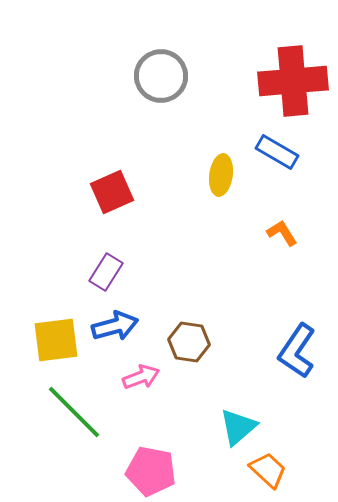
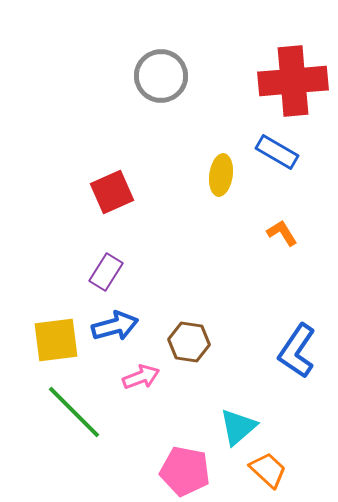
pink pentagon: moved 34 px right
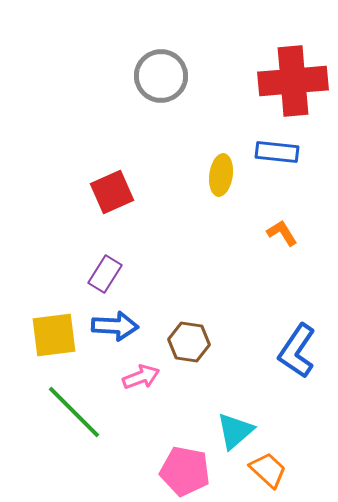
blue rectangle: rotated 24 degrees counterclockwise
purple rectangle: moved 1 px left, 2 px down
blue arrow: rotated 18 degrees clockwise
yellow square: moved 2 px left, 5 px up
cyan triangle: moved 3 px left, 4 px down
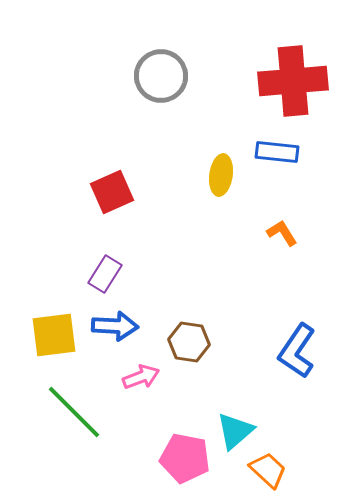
pink pentagon: moved 13 px up
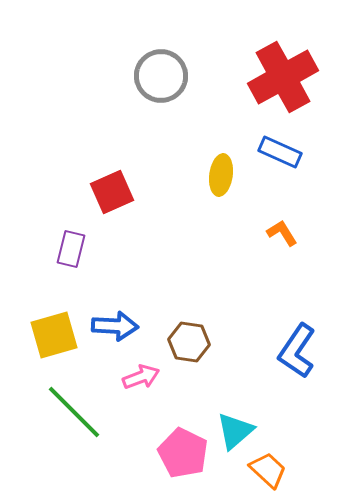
red cross: moved 10 px left, 4 px up; rotated 24 degrees counterclockwise
blue rectangle: moved 3 px right; rotated 18 degrees clockwise
purple rectangle: moved 34 px left, 25 px up; rotated 18 degrees counterclockwise
yellow square: rotated 9 degrees counterclockwise
pink pentagon: moved 2 px left, 5 px up; rotated 15 degrees clockwise
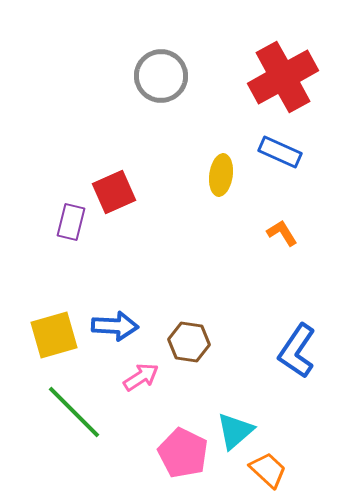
red square: moved 2 px right
purple rectangle: moved 27 px up
pink arrow: rotated 12 degrees counterclockwise
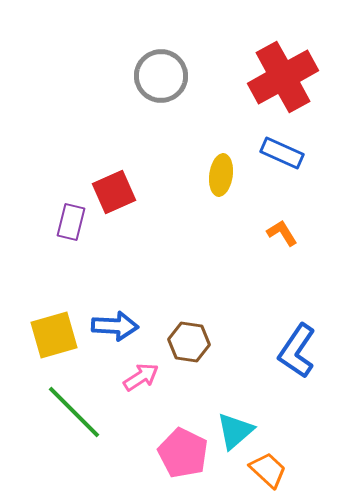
blue rectangle: moved 2 px right, 1 px down
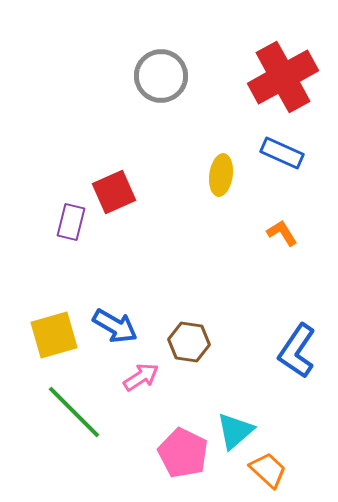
blue arrow: rotated 27 degrees clockwise
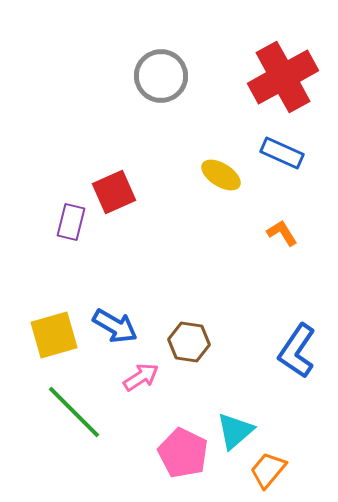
yellow ellipse: rotated 66 degrees counterclockwise
orange trapezoid: rotated 93 degrees counterclockwise
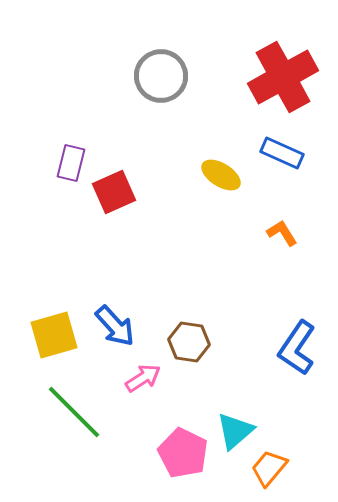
purple rectangle: moved 59 px up
blue arrow: rotated 18 degrees clockwise
blue L-shape: moved 3 px up
pink arrow: moved 2 px right, 1 px down
orange trapezoid: moved 1 px right, 2 px up
